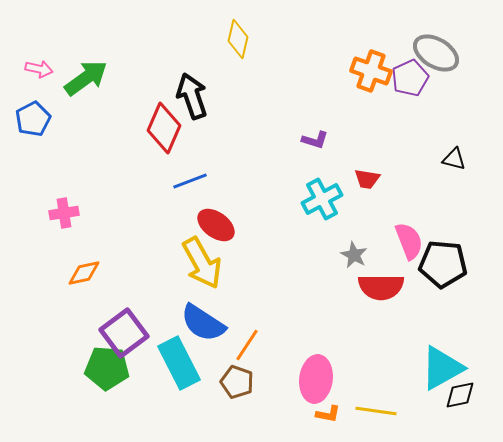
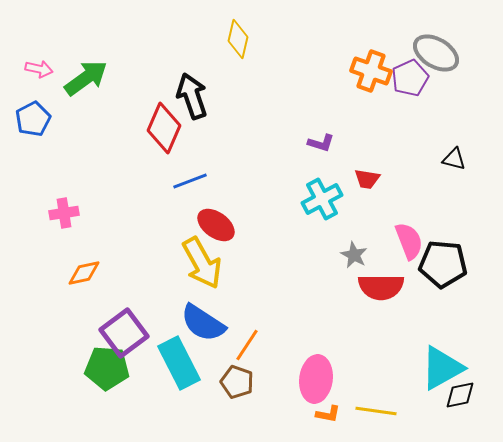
purple L-shape: moved 6 px right, 3 px down
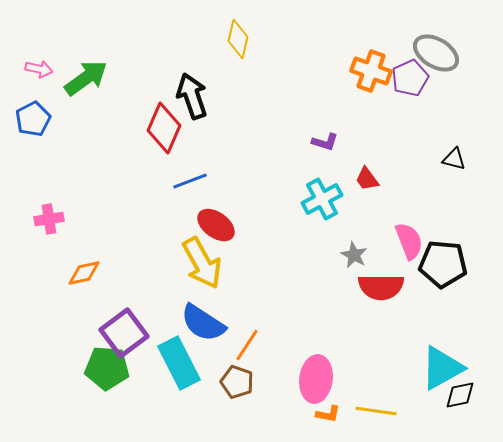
purple L-shape: moved 4 px right, 1 px up
red trapezoid: rotated 44 degrees clockwise
pink cross: moved 15 px left, 6 px down
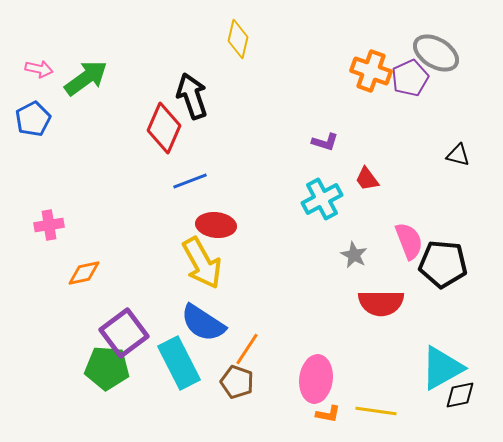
black triangle: moved 4 px right, 4 px up
pink cross: moved 6 px down
red ellipse: rotated 30 degrees counterclockwise
red semicircle: moved 16 px down
orange line: moved 4 px down
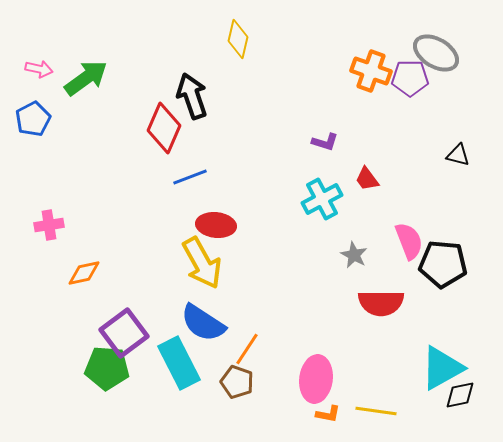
purple pentagon: rotated 24 degrees clockwise
blue line: moved 4 px up
